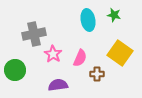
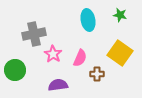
green star: moved 6 px right
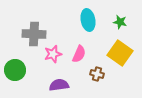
green star: moved 7 px down
gray cross: rotated 15 degrees clockwise
pink star: rotated 24 degrees clockwise
pink semicircle: moved 1 px left, 4 px up
brown cross: rotated 16 degrees clockwise
purple semicircle: moved 1 px right
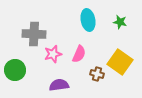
yellow square: moved 9 px down
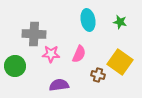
pink star: moved 2 px left; rotated 18 degrees clockwise
green circle: moved 4 px up
brown cross: moved 1 px right, 1 px down
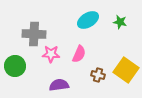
cyan ellipse: rotated 70 degrees clockwise
yellow square: moved 6 px right, 8 px down
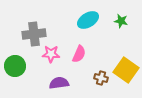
green star: moved 1 px right, 1 px up
gray cross: rotated 10 degrees counterclockwise
brown cross: moved 3 px right, 3 px down
purple semicircle: moved 2 px up
